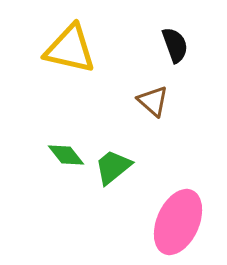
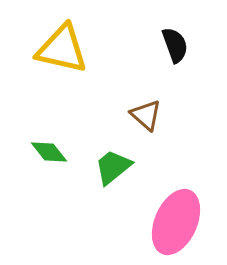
yellow triangle: moved 8 px left
brown triangle: moved 7 px left, 14 px down
green diamond: moved 17 px left, 3 px up
pink ellipse: moved 2 px left
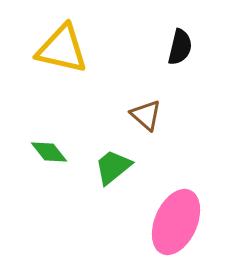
black semicircle: moved 5 px right, 2 px down; rotated 33 degrees clockwise
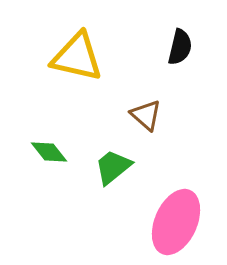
yellow triangle: moved 15 px right, 8 px down
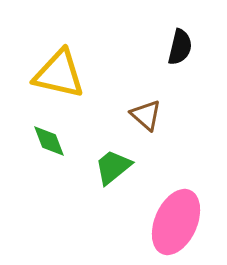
yellow triangle: moved 18 px left, 17 px down
green diamond: moved 11 px up; rotated 18 degrees clockwise
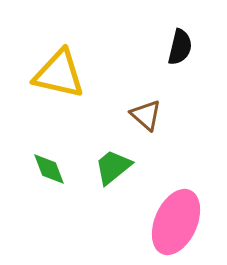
green diamond: moved 28 px down
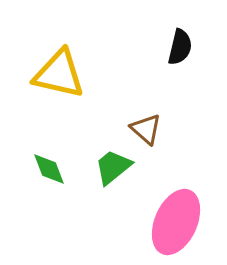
brown triangle: moved 14 px down
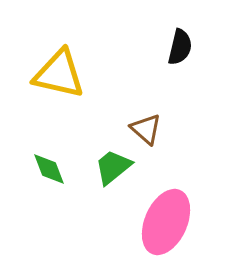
pink ellipse: moved 10 px left
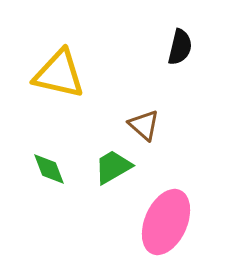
brown triangle: moved 2 px left, 4 px up
green trapezoid: rotated 9 degrees clockwise
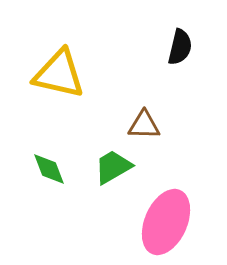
brown triangle: rotated 40 degrees counterclockwise
